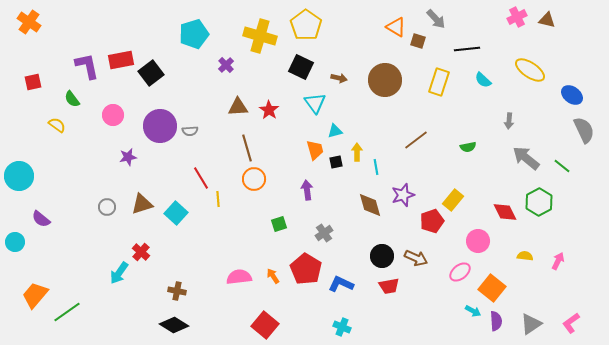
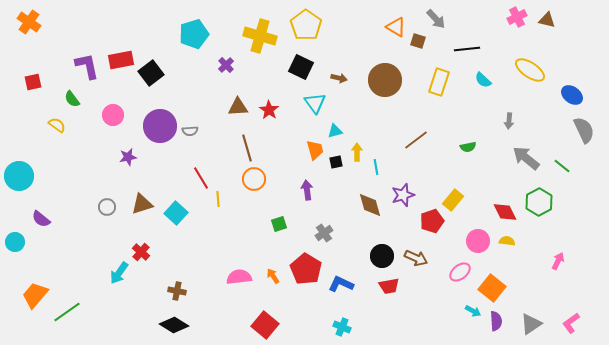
yellow semicircle at (525, 256): moved 18 px left, 15 px up
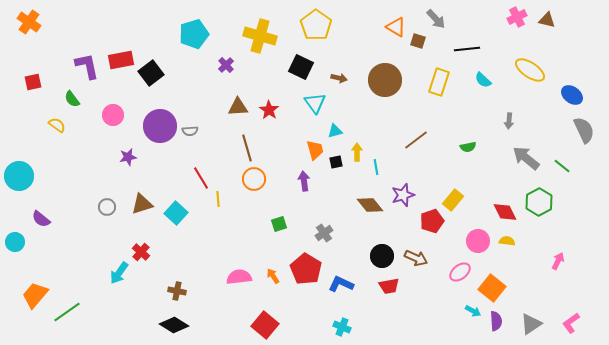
yellow pentagon at (306, 25): moved 10 px right
purple arrow at (307, 190): moved 3 px left, 9 px up
brown diamond at (370, 205): rotated 24 degrees counterclockwise
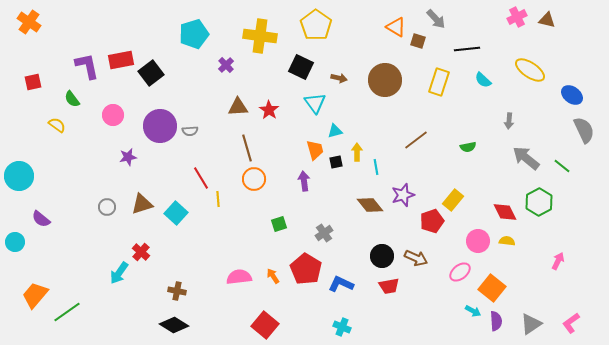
yellow cross at (260, 36): rotated 8 degrees counterclockwise
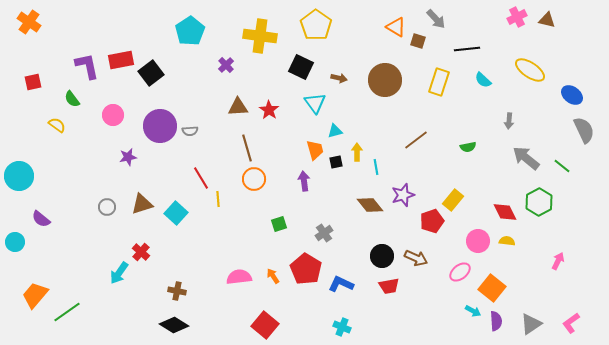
cyan pentagon at (194, 34): moved 4 px left, 3 px up; rotated 16 degrees counterclockwise
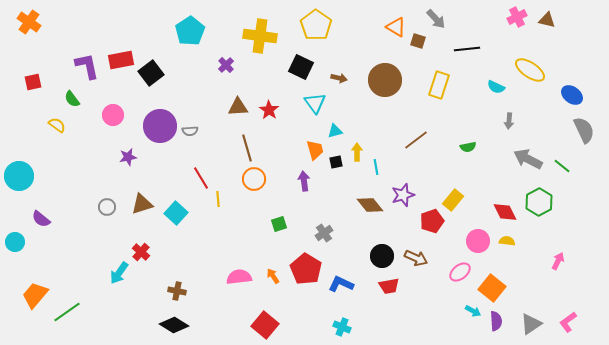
cyan semicircle at (483, 80): moved 13 px right, 7 px down; rotated 18 degrees counterclockwise
yellow rectangle at (439, 82): moved 3 px down
gray arrow at (526, 158): moved 2 px right, 1 px down; rotated 12 degrees counterclockwise
pink L-shape at (571, 323): moved 3 px left, 1 px up
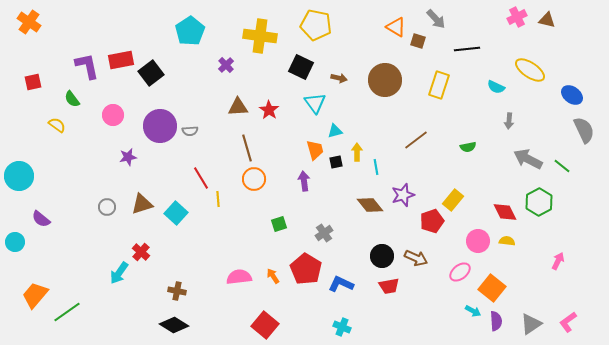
yellow pentagon at (316, 25): rotated 24 degrees counterclockwise
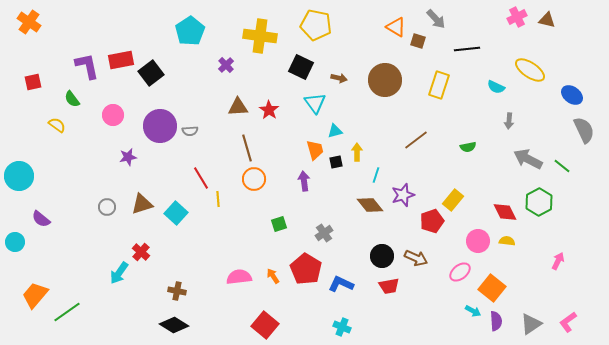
cyan line at (376, 167): moved 8 px down; rotated 28 degrees clockwise
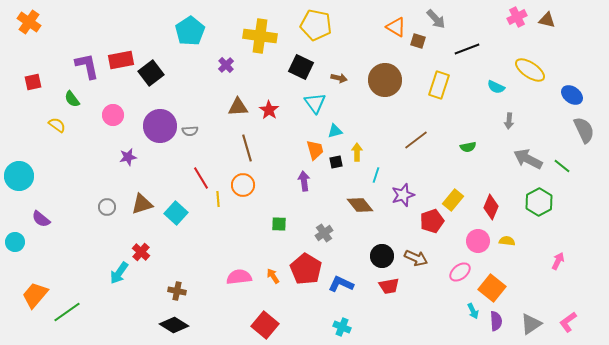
black line at (467, 49): rotated 15 degrees counterclockwise
orange circle at (254, 179): moved 11 px left, 6 px down
brown diamond at (370, 205): moved 10 px left
red diamond at (505, 212): moved 14 px left, 5 px up; rotated 50 degrees clockwise
green square at (279, 224): rotated 21 degrees clockwise
cyan arrow at (473, 311): rotated 35 degrees clockwise
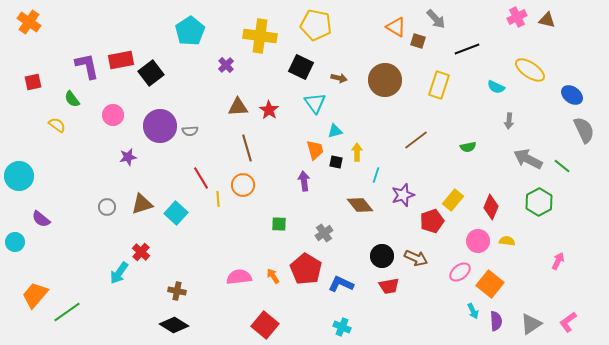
black square at (336, 162): rotated 24 degrees clockwise
orange square at (492, 288): moved 2 px left, 4 px up
